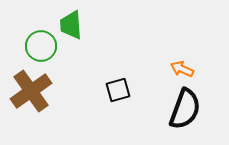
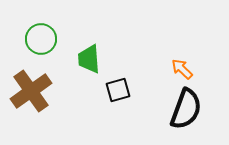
green trapezoid: moved 18 px right, 34 px down
green circle: moved 7 px up
orange arrow: rotated 20 degrees clockwise
black semicircle: moved 1 px right
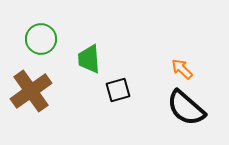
black semicircle: moved 1 px up; rotated 111 degrees clockwise
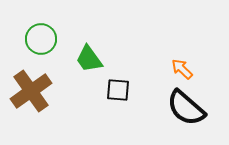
green trapezoid: rotated 32 degrees counterclockwise
black square: rotated 20 degrees clockwise
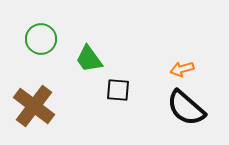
orange arrow: rotated 60 degrees counterclockwise
brown cross: moved 3 px right, 15 px down; rotated 18 degrees counterclockwise
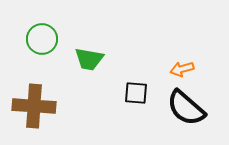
green circle: moved 1 px right
green trapezoid: rotated 44 degrees counterclockwise
black square: moved 18 px right, 3 px down
brown cross: rotated 33 degrees counterclockwise
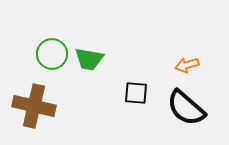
green circle: moved 10 px right, 15 px down
orange arrow: moved 5 px right, 4 px up
brown cross: rotated 9 degrees clockwise
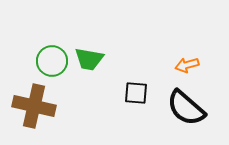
green circle: moved 7 px down
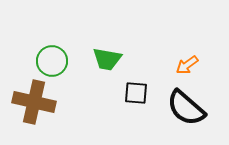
green trapezoid: moved 18 px right
orange arrow: rotated 20 degrees counterclockwise
brown cross: moved 4 px up
